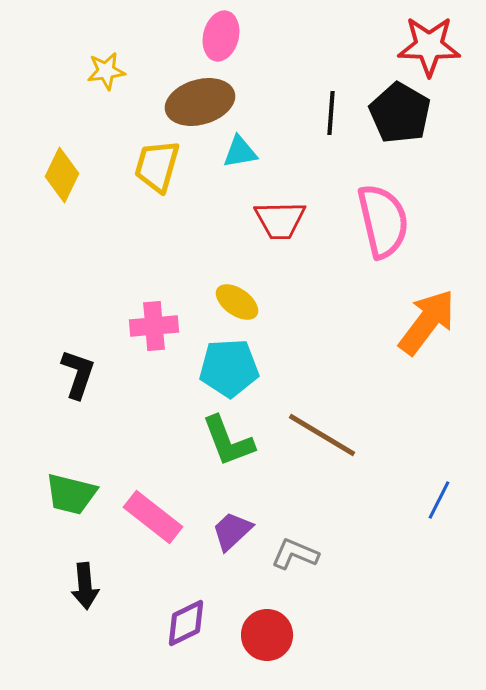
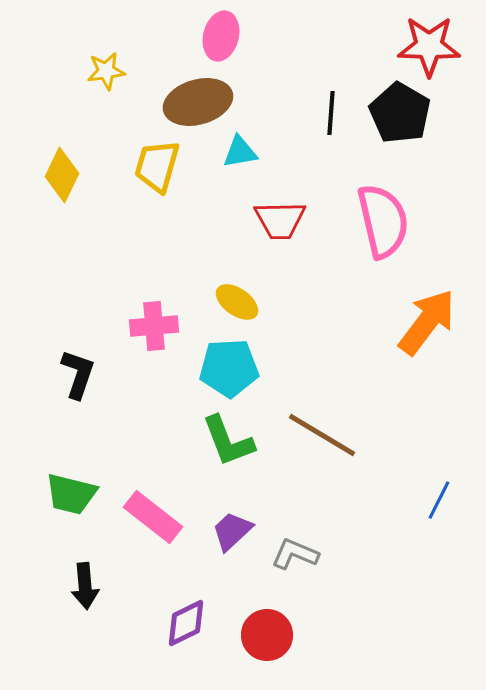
brown ellipse: moved 2 px left
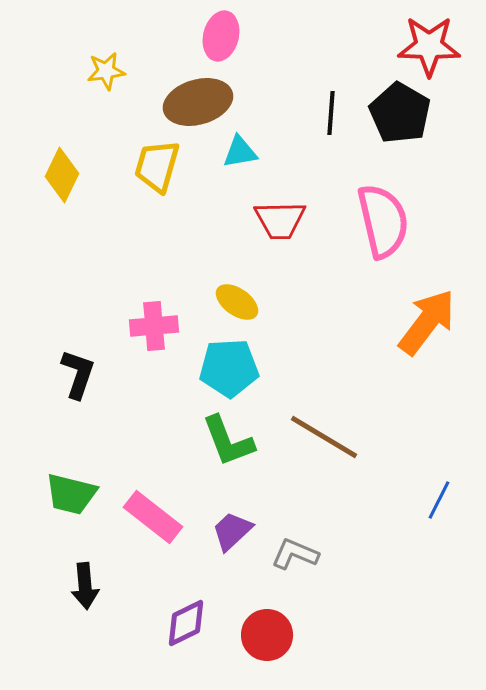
brown line: moved 2 px right, 2 px down
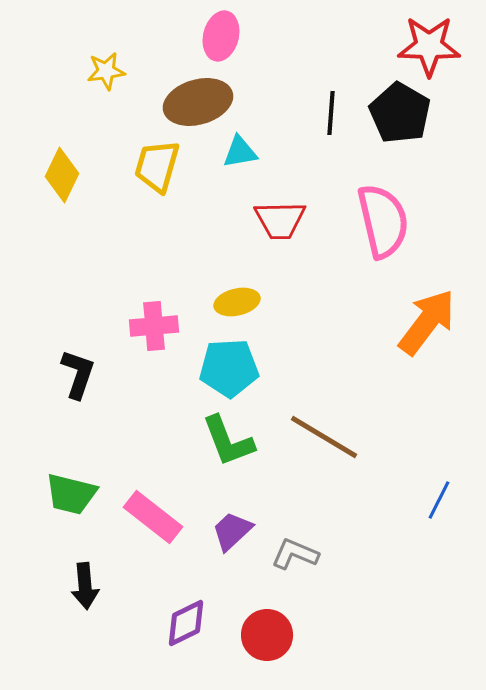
yellow ellipse: rotated 48 degrees counterclockwise
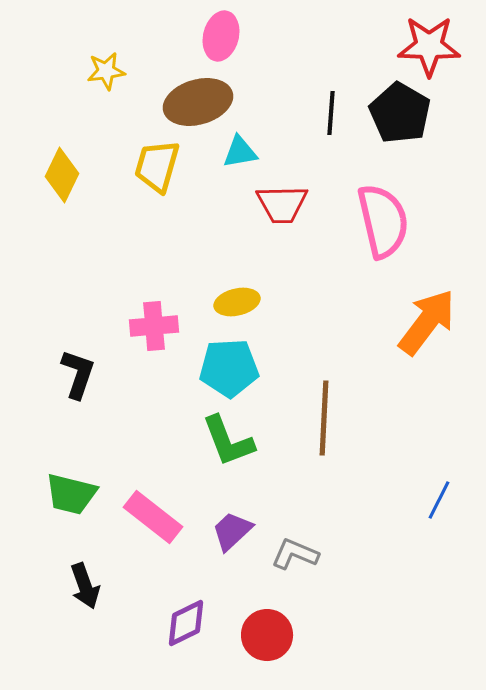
red trapezoid: moved 2 px right, 16 px up
brown line: moved 19 px up; rotated 62 degrees clockwise
black arrow: rotated 15 degrees counterclockwise
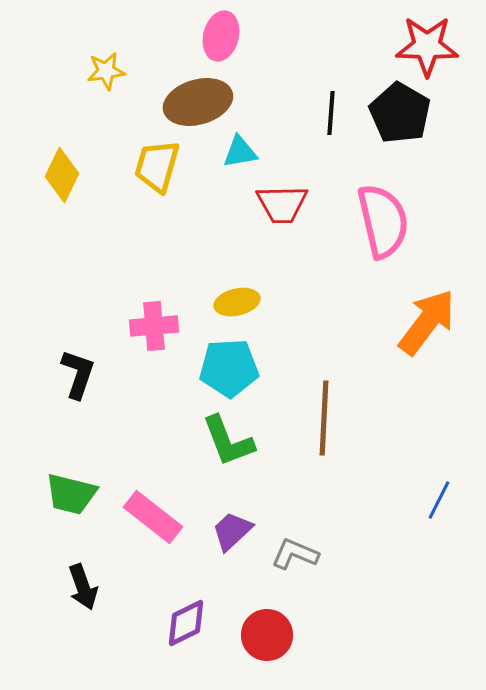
red star: moved 2 px left
black arrow: moved 2 px left, 1 px down
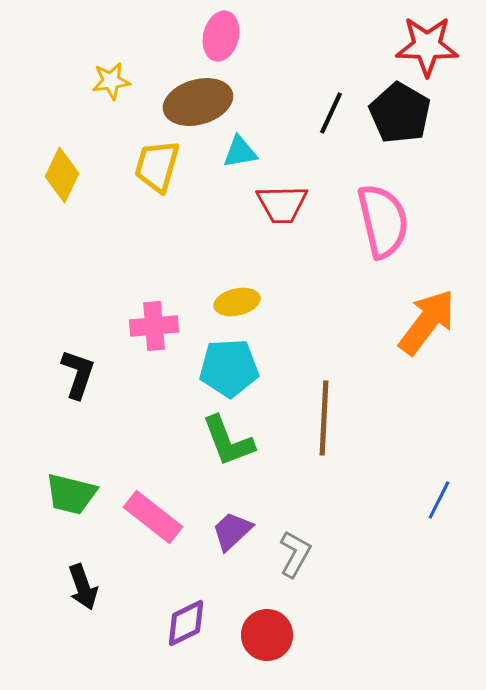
yellow star: moved 5 px right, 10 px down
black line: rotated 21 degrees clockwise
gray L-shape: rotated 96 degrees clockwise
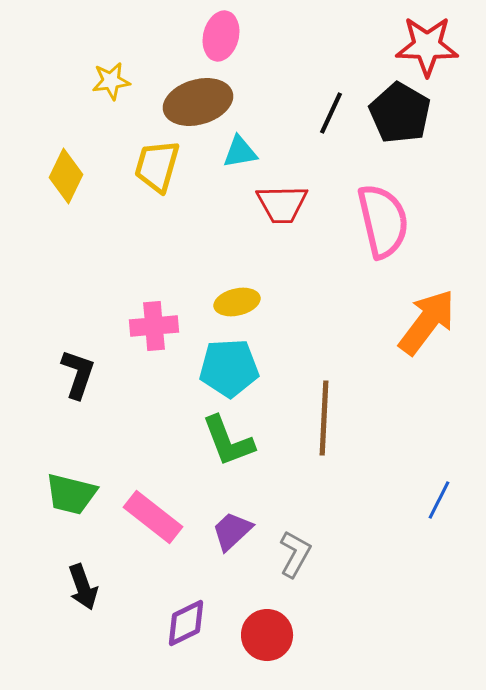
yellow diamond: moved 4 px right, 1 px down
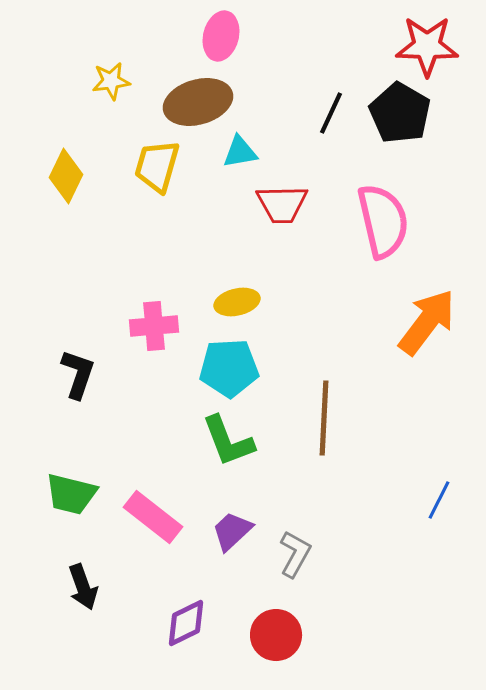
red circle: moved 9 px right
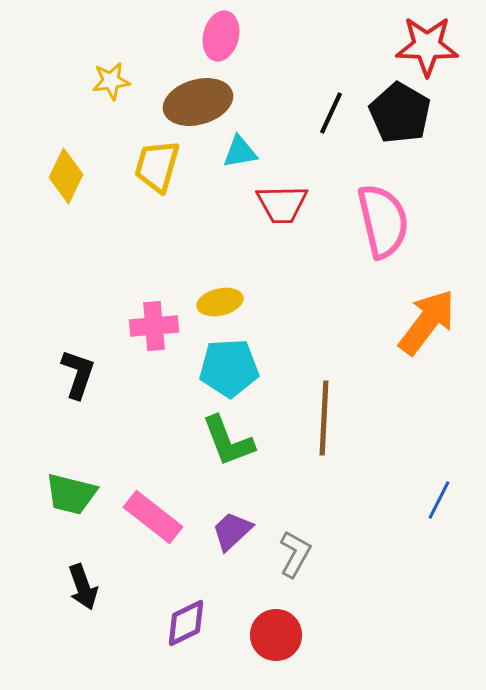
yellow ellipse: moved 17 px left
